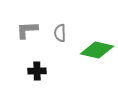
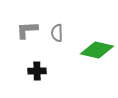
gray semicircle: moved 3 px left
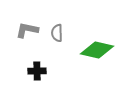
gray L-shape: rotated 15 degrees clockwise
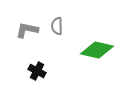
gray semicircle: moved 7 px up
black cross: rotated 30 degrees clockwise
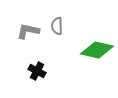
gray L-shape: moved 1 px right, 1 px down
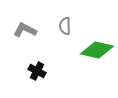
gray semicircle: moved 8 px right
gray L-shape: moved 3 px left, 1 px up; rotated 15 degrees clockwise
